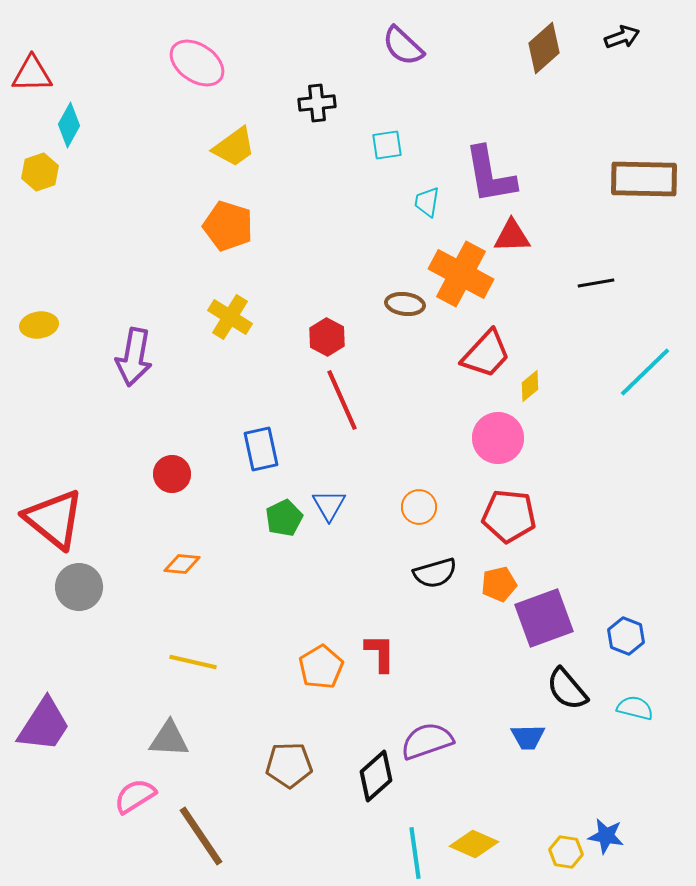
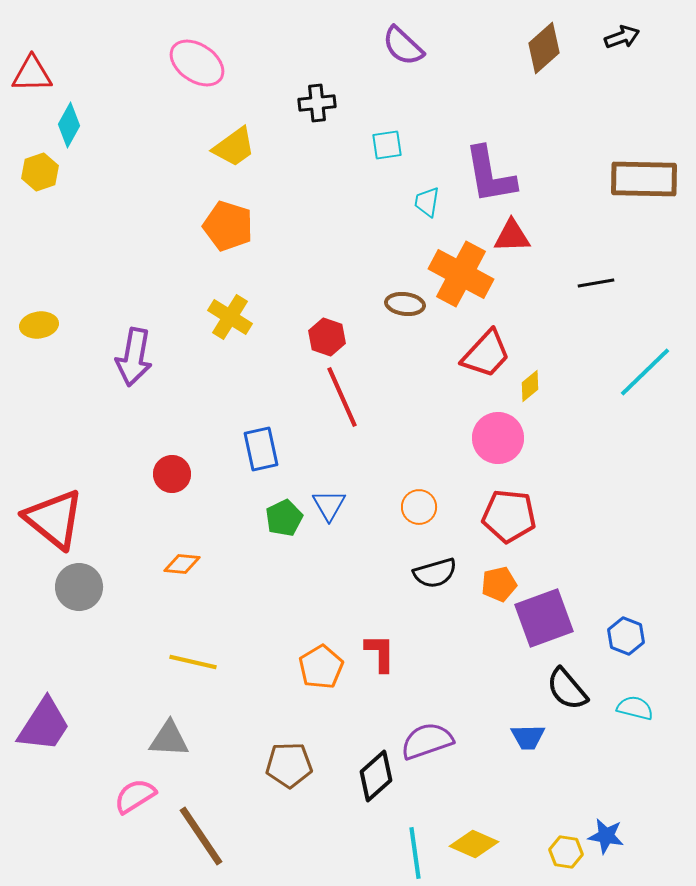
red hexagon at (327, 337): rotated 9 degrees counterclockwise
red line at (342, 400): moved 3 px up
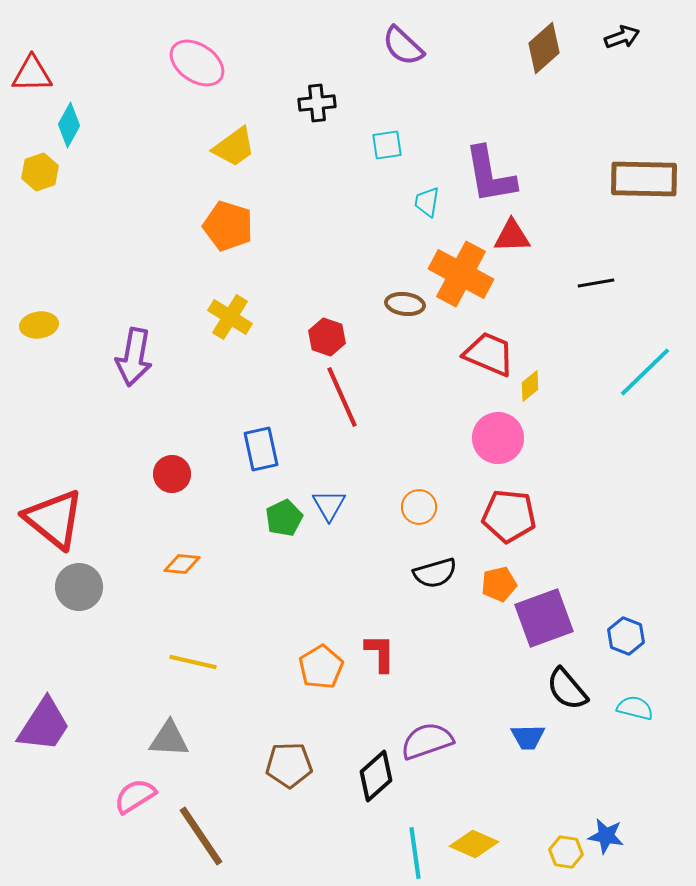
red trapezoid at (486, 354): moved 3 px right; rotated 110 degrees counterclockwise
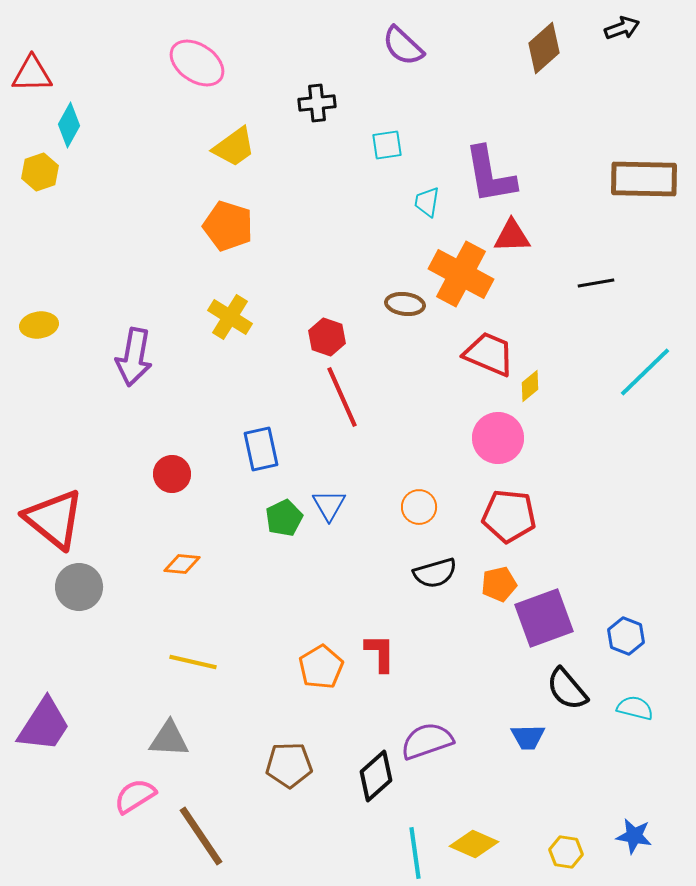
black arrow at (622, 37): moved 9 px up
blue star at (606, 836): moved 28 px right
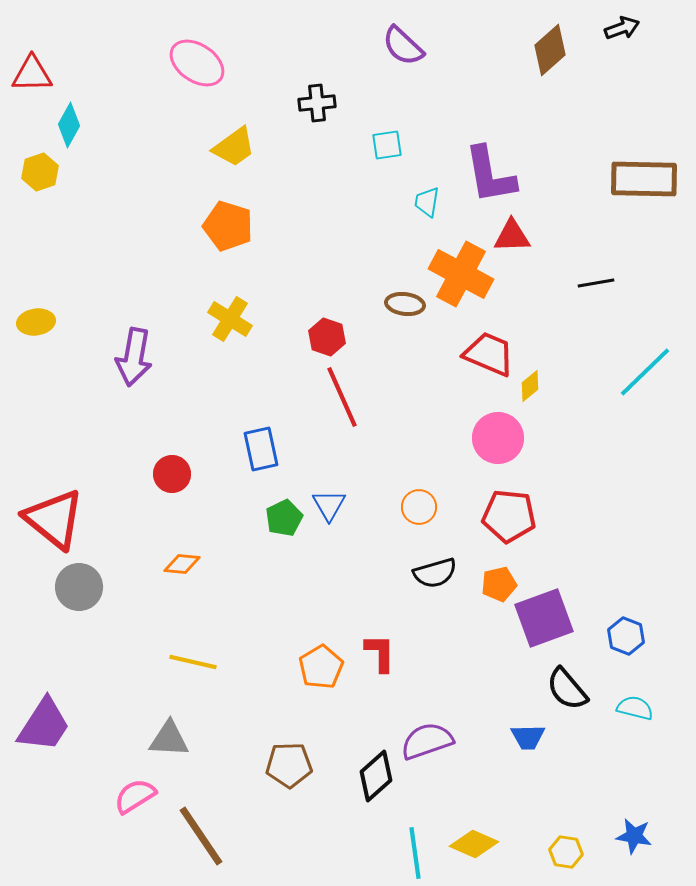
brown diamond at (544, 48): moved 6 px right, 2 px down
yellow cross at (230, 317): moved 2 px down
yellow ellipse at (39, 325): moved 3 px left, 3 px up
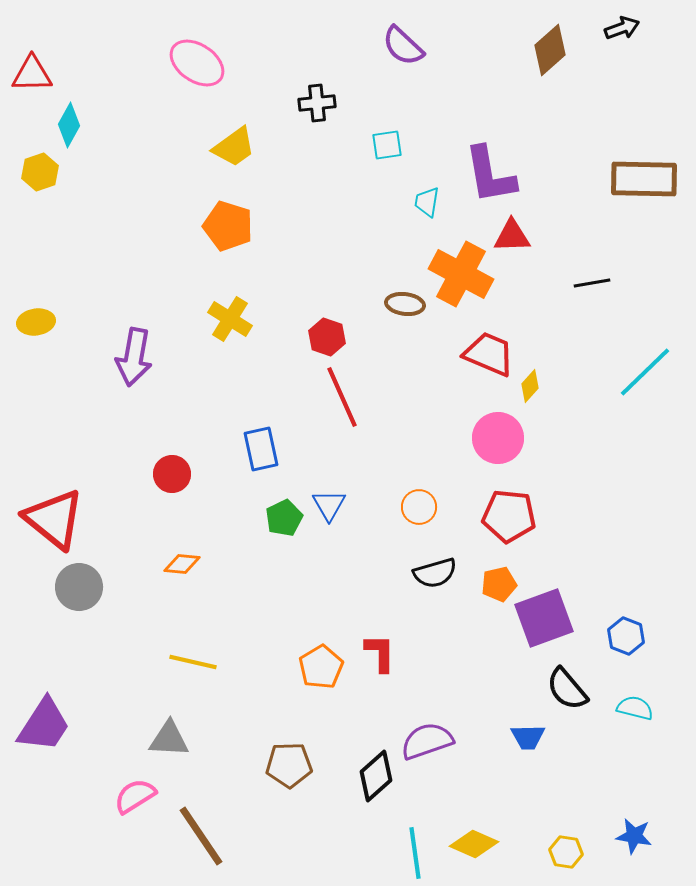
black line at (596, 283): moved 4 px left
yellow diamond at (530, 386): rotated 8 degrees counterclockwise
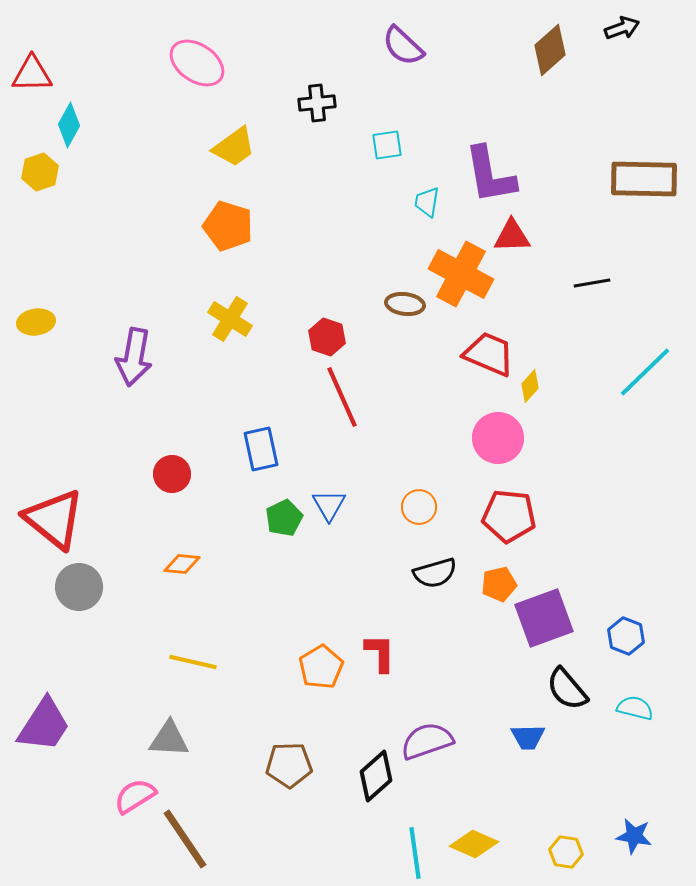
brown line at (201, 836): moved 16 px left, 3 px down
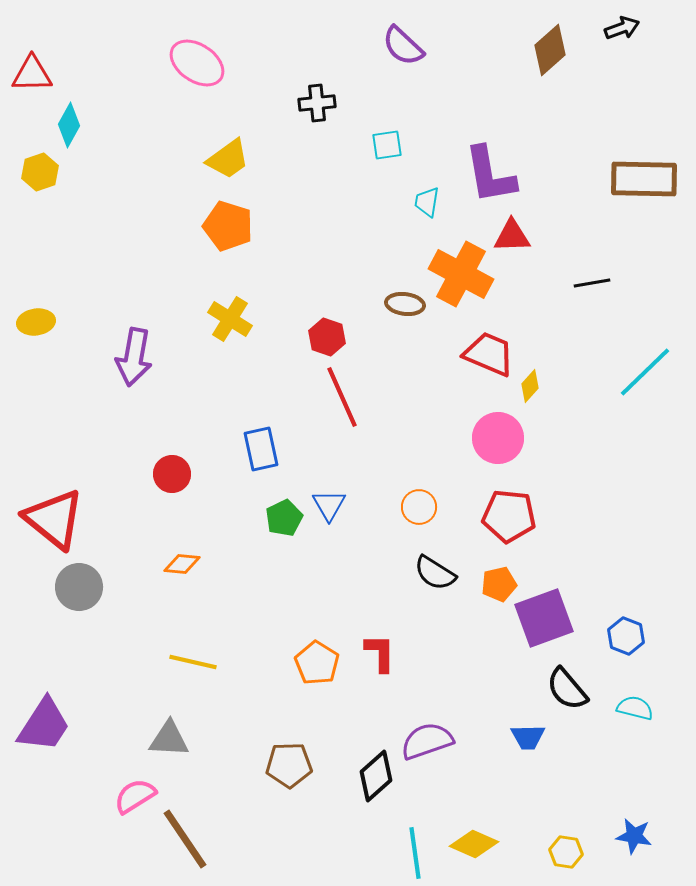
yellow trapezoid at (234, 147): moved 6 px left, 12 px down
black semicircle at (435, 573): rotated 48 degrees clockwise
orange pentagon at (321, 667): moved 4 px left, 4 px up; rotated 9 degrees counterclockwise
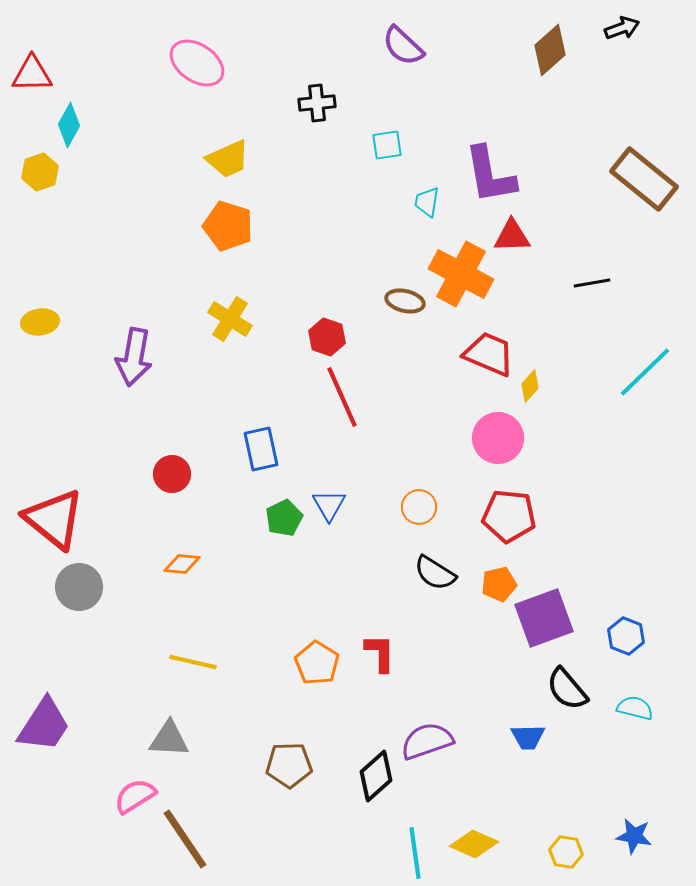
yellow trapezoid at (228, 159): rotated 12 degrees clockwise
brown rectangle at (644, 179): rotated 38 degrees clockwise
brown ellipse at (405, 304): moved 3 px up; rotated 6 degrees clockwise
yellow ellipse at (36, 322): moved 4 px right
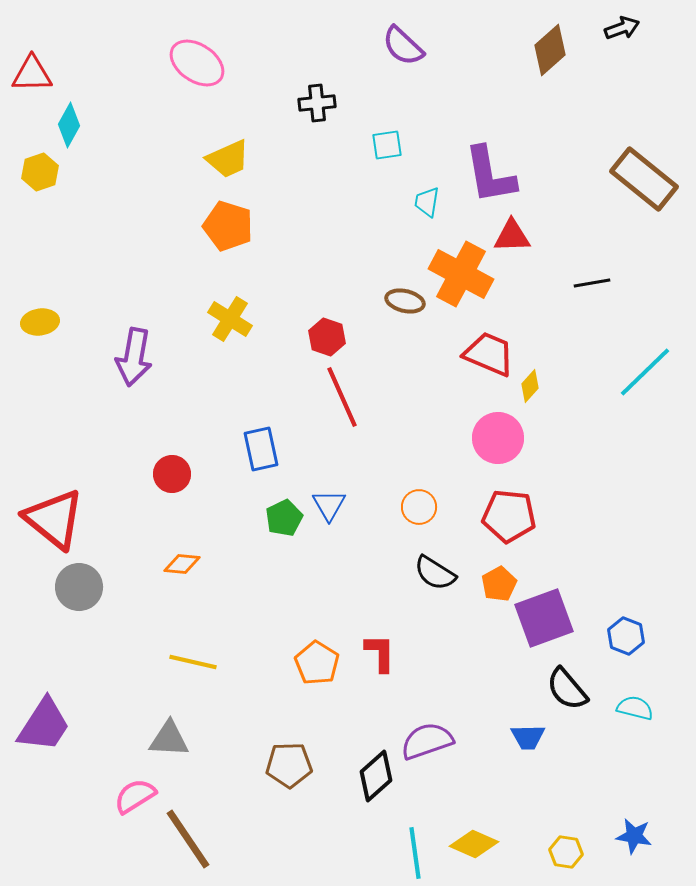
orange pentagon at (499, 584): rotated 16 degrees counterclockwise
brown line at (185, 839): moved 3 px right
